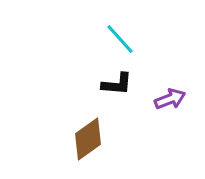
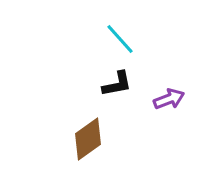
black L-shape: rotated 16 degrees counterclockwise
purple arrow: moved 1 px left
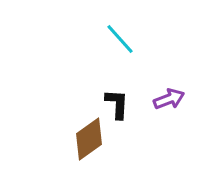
black L-shape: moved 20 px down; rotated 76 degrees counterclockwise
brown diamond: moved 1 px right
